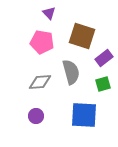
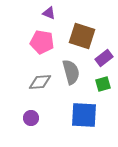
purple triangle: rotated 24 degrees counterclockwise
purple circle: moved 5 px left, 2 px down
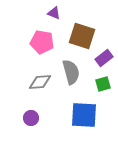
purple triangle: moved 5 px right
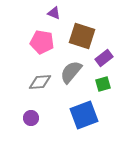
gray semicircle: rotated 125 degrees counterclockwise
blue square: rotated 24 degrees counterclockwise
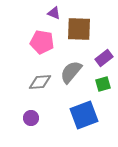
brown square: moved 3 px left, 7 px up; rotated 16 degrees counterclockwise
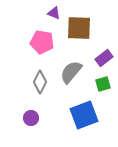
brown square: moved 1 px up
gray diamond: rotated 60 degrees counterclockwise
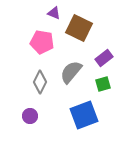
brown square: rotated 24 degrees clockwise
purple circle: moved 1 px left, 2 px up
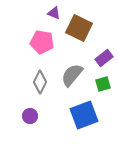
gray semicircle: moved 1 px right, 3 px down
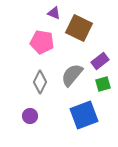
purple rectangle: moved 4 px left, 3 px down
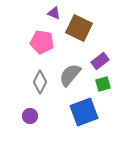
gray semicircle: moved 2 px left
blue square: moved 3 px up
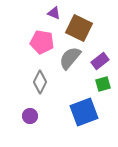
gray semicircle: moved 17 px up
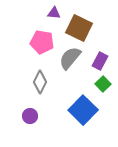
purple triangle: rotated 16 degrees counterclockwise
purple rectangle: rotated 24 degrees counterclockwise
green square: rotated 28 degrees counterclockwise
blue square: moved 1 px left, 2 px up; rotated 24 degrees counterclockwise
